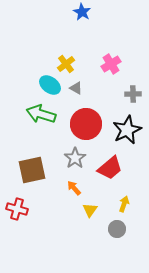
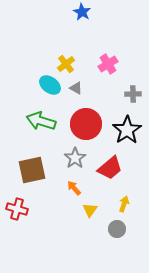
pink cross: moved 3 px left
green arrow: moved 7 px down
black star: rotated 8 degrees counterclockwise
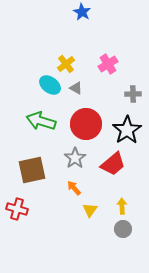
red trapezoid: moved 3 px right, 4 px up
yellow arrow: moved 2 px left, 2 px down; rotated 21 degrees counterclockwise
gray circle: moved 6 px right
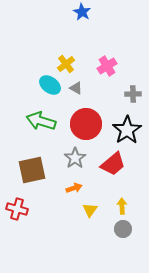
pink cross: moved 1 px left, 2 px down
orange arrow: rotated 112 degrees clockwise
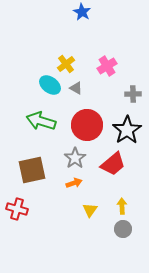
red circle: moved 1 px right, 1 px down
orange arrow: moved 5 px up
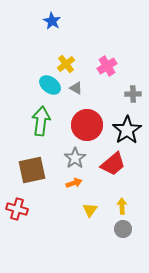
blue star: moved 30 px left, 9 px down
green arrow: rotated 80 degrees clockwise
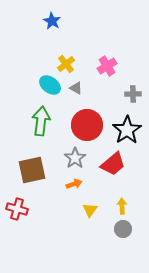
orange arrow: moved 1 px down
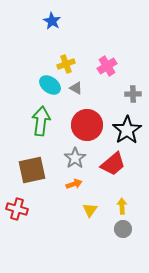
yellow cross: rotated 18 degrees clockwise
